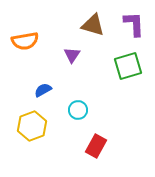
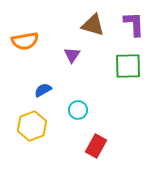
green square: rotated 16 degrees clockwise
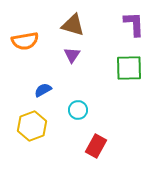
brown triangle: moved 20 px left
green square: moved 1 px right, 2 px down
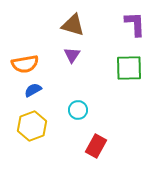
purple L-shape: moved 1 px right
orange semicircle: moved 23 px down
blue semicircle: moved 10 px left
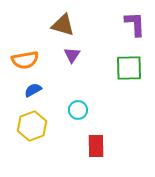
brown triangle: moved 10 px left
orange semicircle: moved 4 px up
red rectangle: rotated 30 degrees counterclockwise
